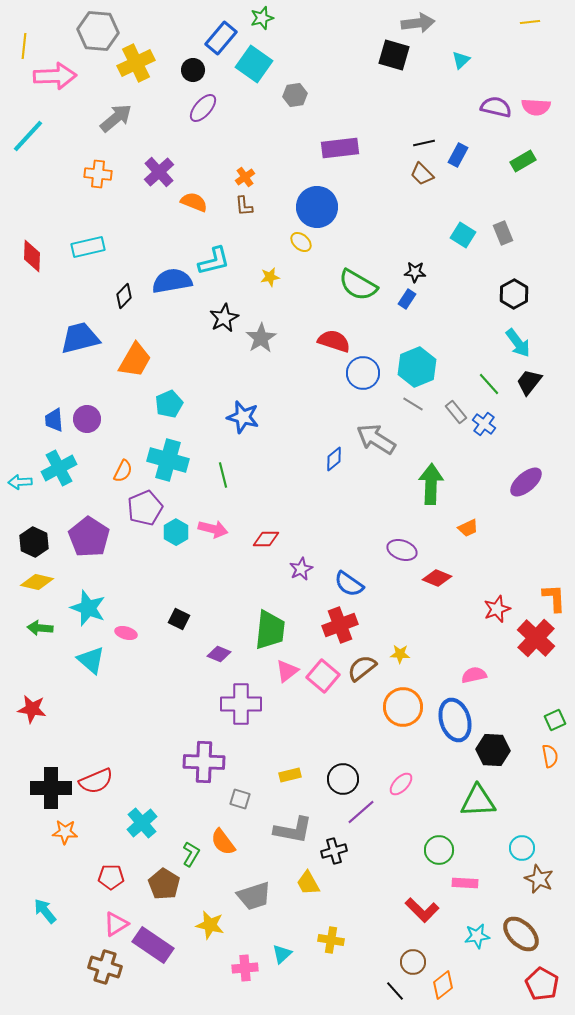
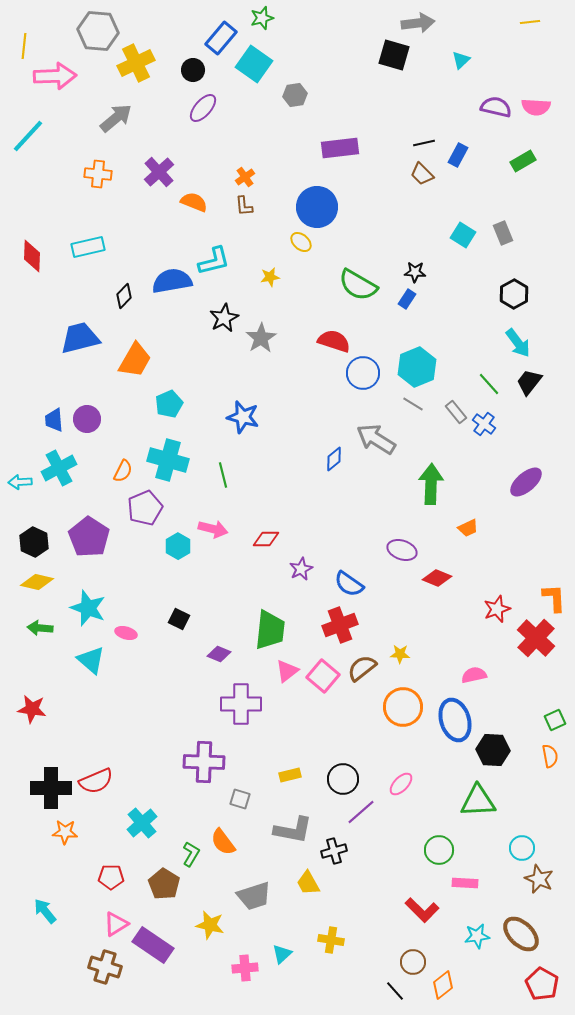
cyan hexagon at (176, 532): moved 2 px right, 14 px down
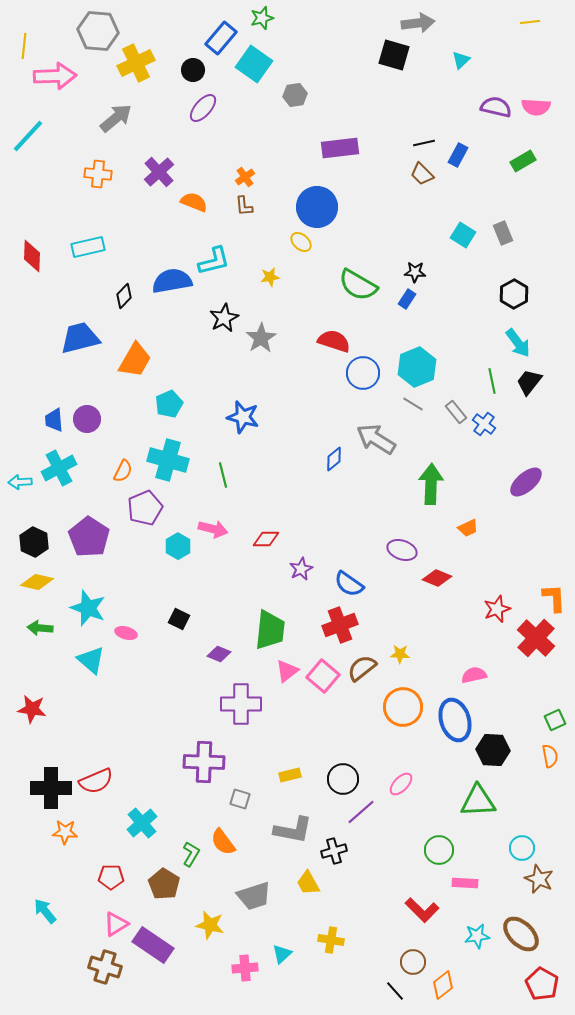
green line at (489, 384): moved 3 px right, 3 px up; rotated 30 degrees clockwise
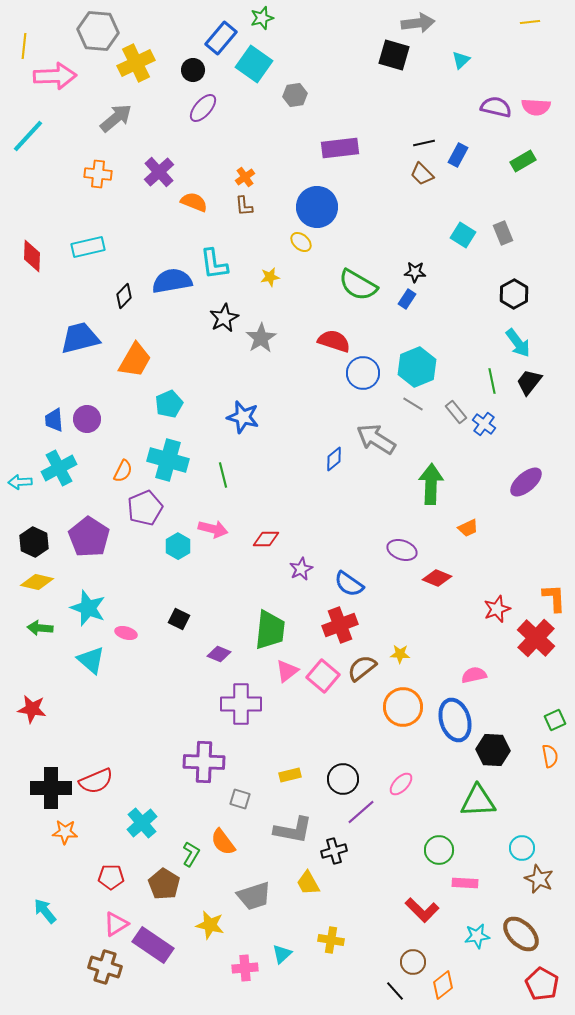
cyan L-shape at (214, 261): moved 3 px down; rotated 96 degrees clockwise
